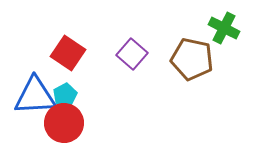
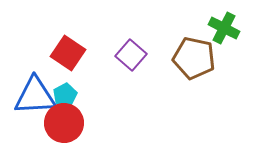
purple square: moved 1 px left, 1 px down
brown pentagon: moved 2 px right, 1 px up
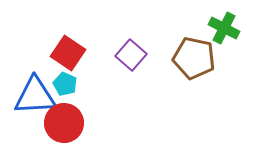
cyan pentagon: moved 11 px up; rotated 20 degrees counterclockwise
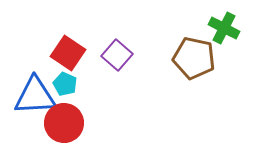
purple square: moved 14 px left
